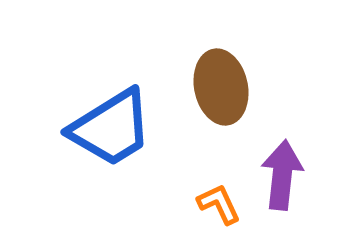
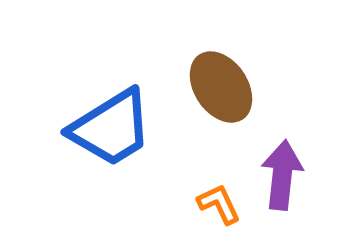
brown ellipse: rotated 22 degrees counterclockwise
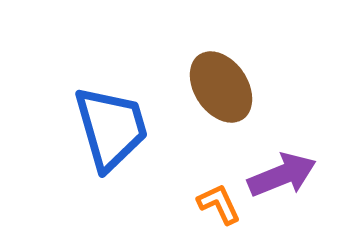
blue trapezoid: rotated 74 degrees counterclockwise
purple arrow: rotated 62 degrees clockwise
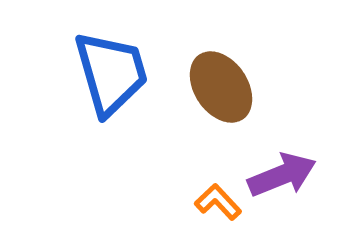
blue trapezoid: moved 55 px up
orange L-shape: moved 1 px left, 2 px up; rotated 18 degrees counterclockwise
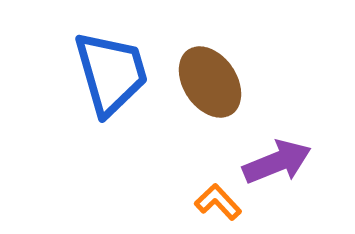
brown ellipse: moved 11 px left, 5 px up
purple arrow: moved 5 px left, 13 px up
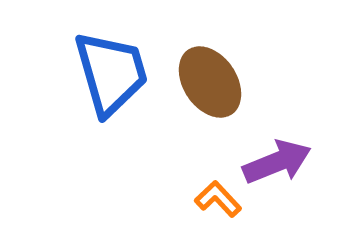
orange L-shape: moved 3 px up
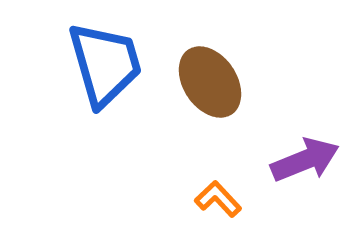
blue trapezoid: moved 6 px left, 9 px up
purple arrow: moved 28 px right, 2 px up
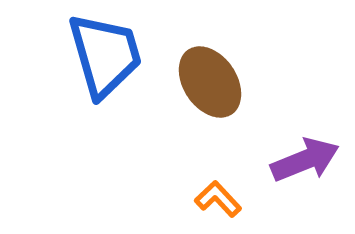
blue trapezoid: moved 9 px up
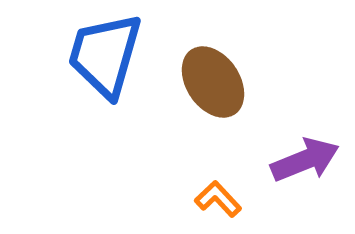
blue trapezoid: rotated 148 degrees counterclockwise
brown ellipse: moved 3 px right
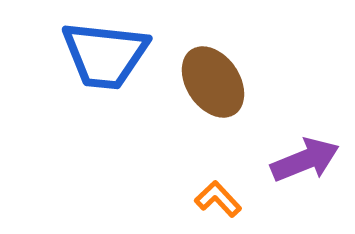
blue trapezoid: rotated 100 degrees counterclockwise
